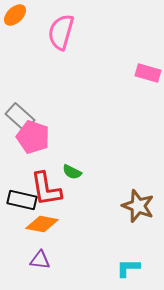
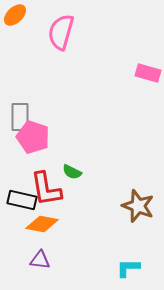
gray rectangle: rotated 48 degrees clockwise
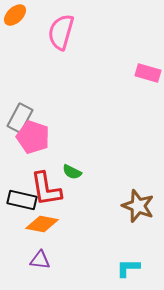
gray rectangle: moved 1 px down; rotated 28 degrees clockwise
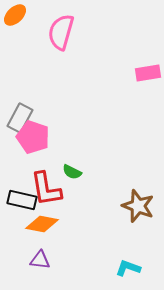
pink rectangle: rotated 25 degrees counterclockwise
cyan L-shape: rotated 20 degrees clockwise
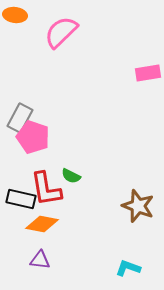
orange ellipse: rotated 50 degrees clockwise
pink semicircle: rotated 30 degrees clockwise
green semicircle: moved 1 px left, 4 px down
black rectangle: moved 1 px left, 1 px up
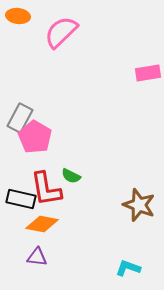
orange ellipse: moved 3 px right, 1 px down
pink pentagon: moved 2 px right; rotated 12 degrees clockwise
brown star: moved 1 px right, 1 px up
purple triangle: moved 3 px left, 3 px up
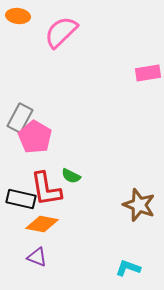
purple triangle: rotated 15 degrees clockwise
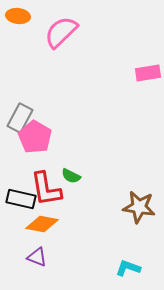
brown star: moved 2 px down; rotated 12 degrees counterclockwise
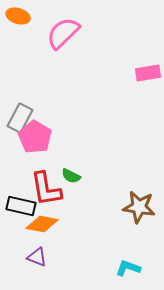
orange ellipse: rotated 10 degrees clockwise
pink semicircle: moved 2 px right, 1 px down
black rectangle: moved 7 px down
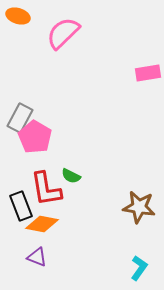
black rectangle: rotated 56 degrees clockwise
cyan L-shape: moved 11 px right; rotated 105 degrees clockwise
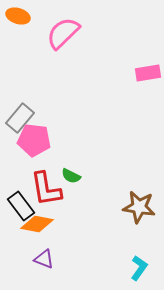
gray rectangle: rotated 12 degrees clockwise
pink pentagon: moved 1 px left, 3 px down; rotated 24 degrees counterclockwise
black rectangle: rotated 16 degrees counterclockwise
orange diamond: moved 5 px left
purple triangle: moved 7 px right, 2 px down
